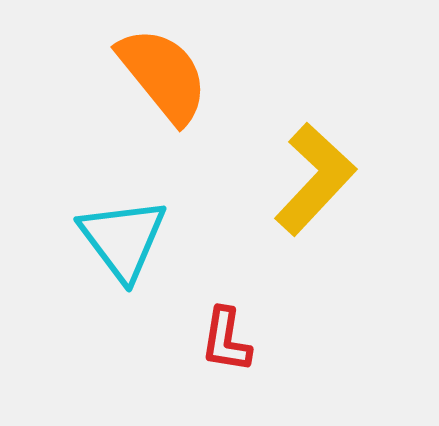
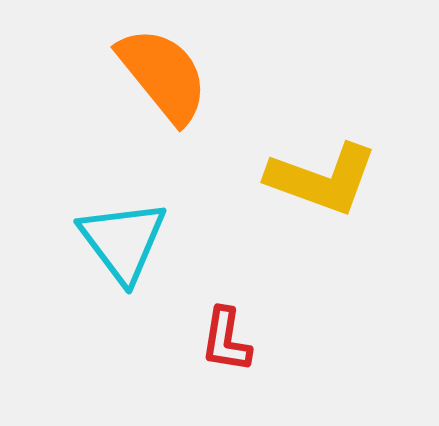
yellow L-shape: moved 7 px right; rotated 67 degrees clockwise
cyan triangle: moved 2 px down
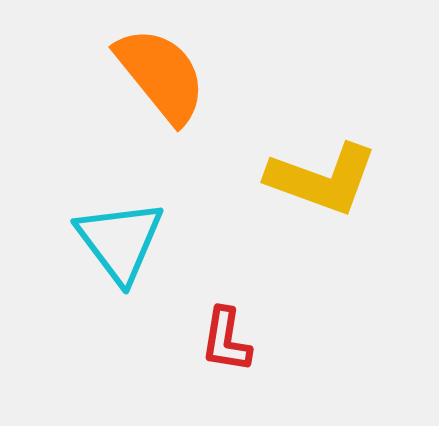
orange semicircle: moved 2 px left
cyan triangle: moved 3 px left
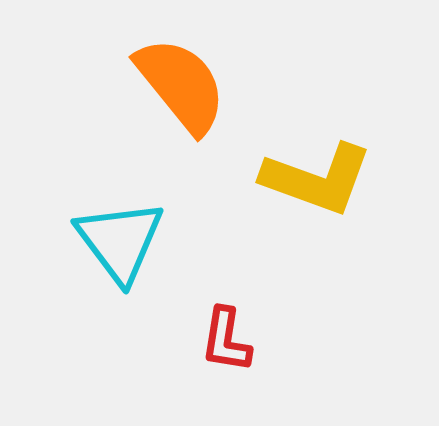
orange semicircle: moved 20 px right, 10 px down
yellow L-shape: moved 5 px left
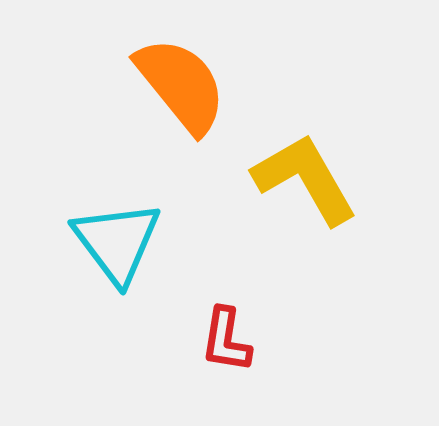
yellow L-shape: moved 12 px left; rotated 140 degrees counterclockwise
cyan triangle: moved 3 px left, 1 px down
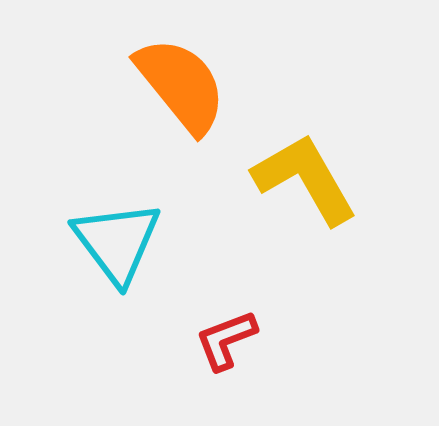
red L-shape: rotated 60 degrees clockwise
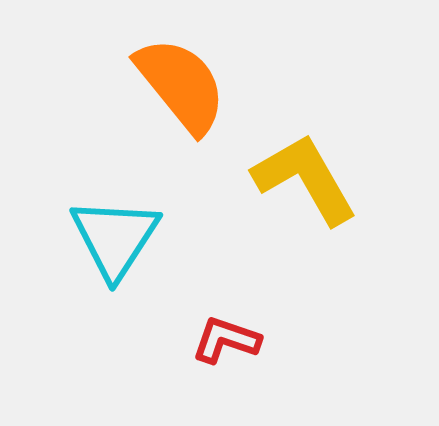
cyan triangle: moved 2 px left, 4 px up; rotated 10 degrees clockwise
red L-shape: rotated 40 degrees clockwise
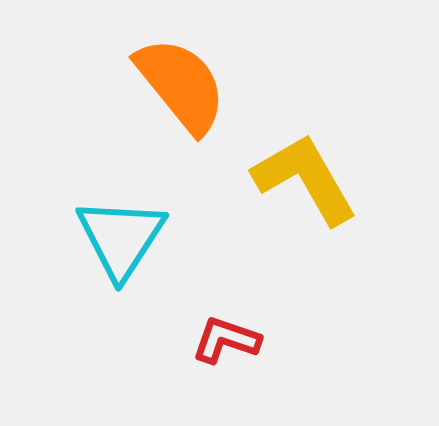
cyan triangle: moved 6 px right
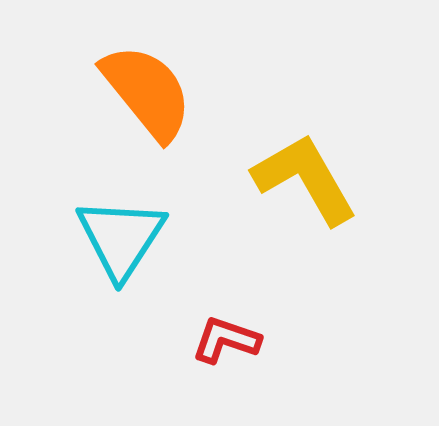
orange semicircle: moved 34 px left, 7 px down
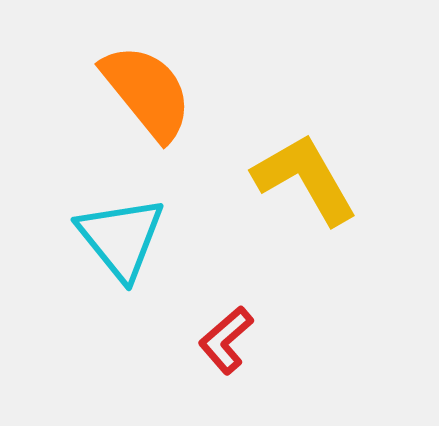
cyan triangle: rotated 12 degrees counterclockwise
red L-shape: rotated 60 degrees counterclockwise
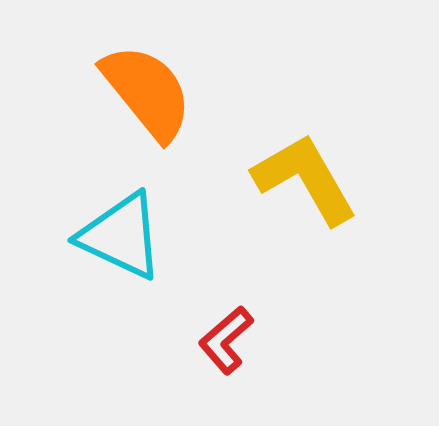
cyan triangle: moved 2 px up; rotated 26 degrees counterclockwise
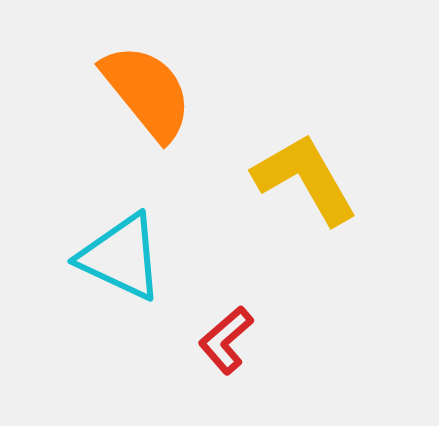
cyan triangle: moved 21 px down
